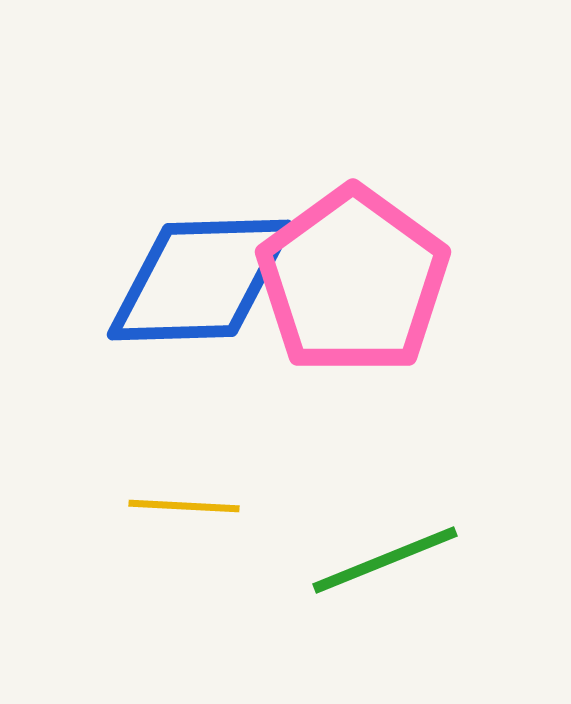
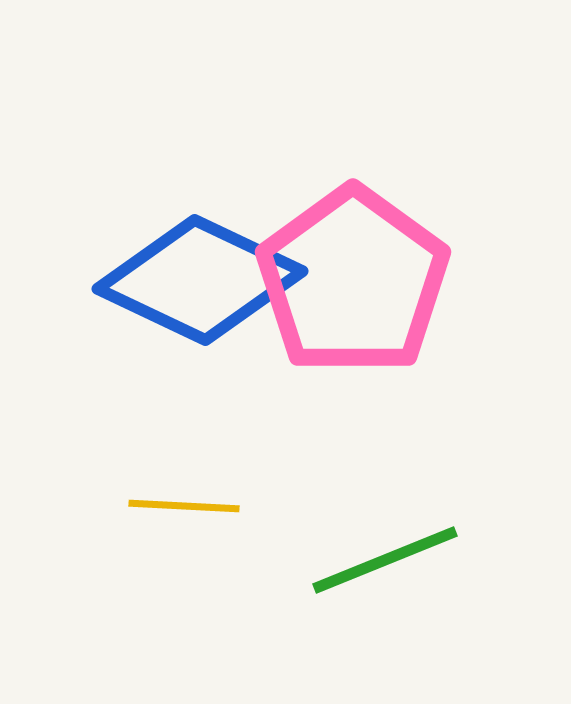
blue diamond: rotated 27 degrees clockwise
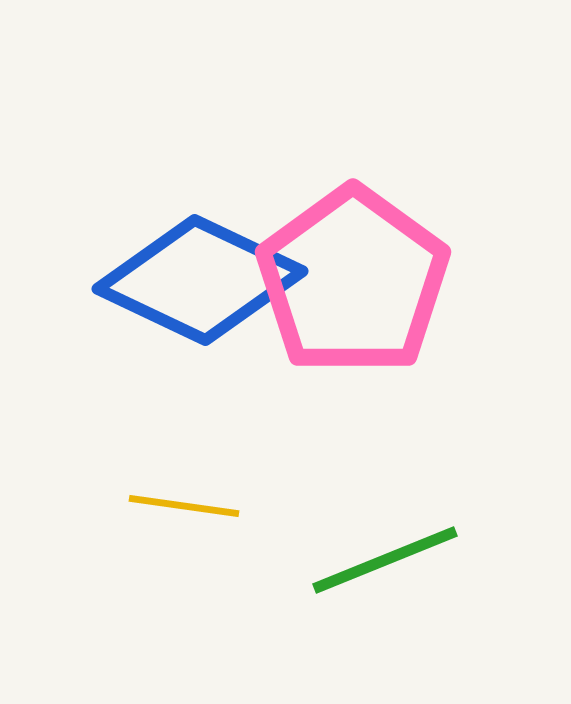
yellow line: rotated 5 degrees clockwise
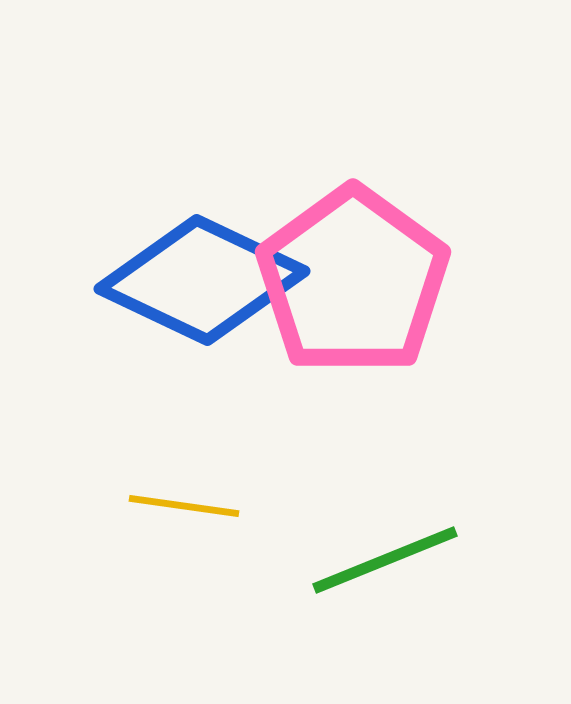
blue diamond: moved 2 px right
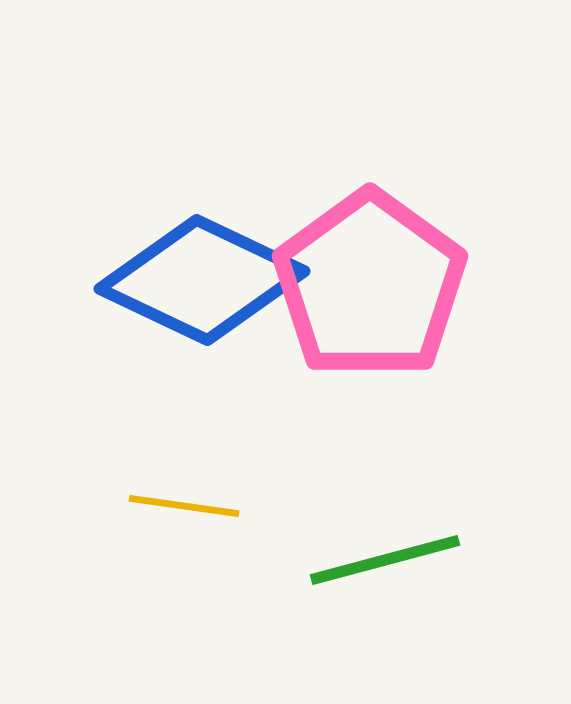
pink pentagon: moved 17 px right, 4 px down
green line: rotated 7 degrees clockwise
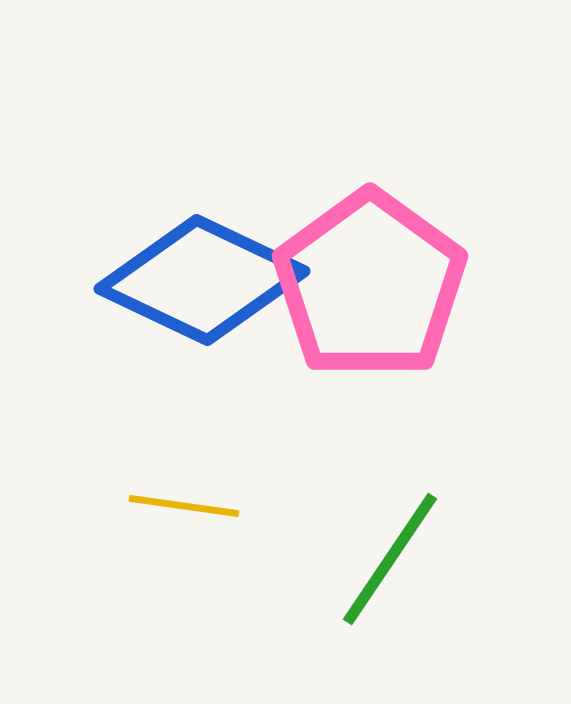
green line: moved 5 px right, 1 px up; rotated 41 degrees counterclockwise
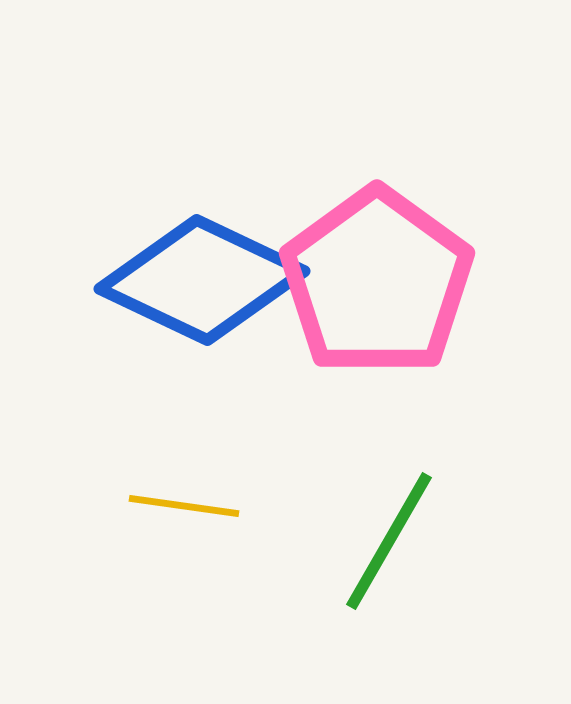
pink pentagon: moved 7 px right, 3 px up
green line: moved 1 px left, 18 px up; rotated 4 degrees counterclockwise
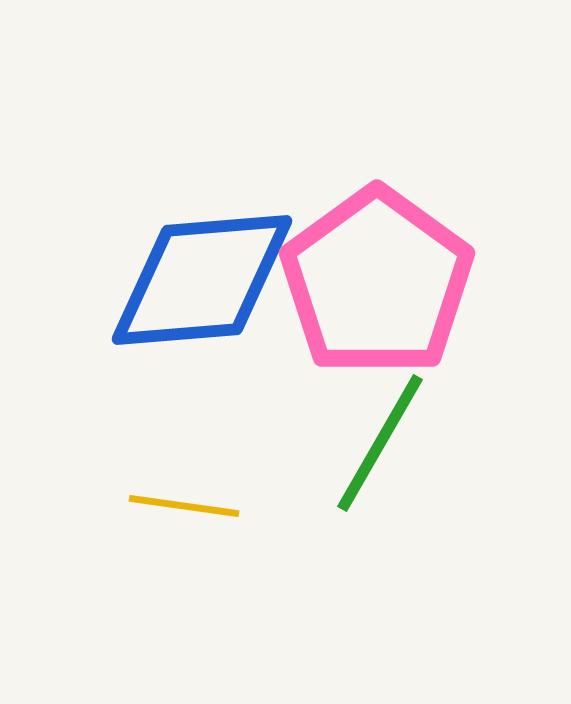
blue diamond: rotated 30 degrees counterclockwise
green line: moved 9 px left, 98 px up
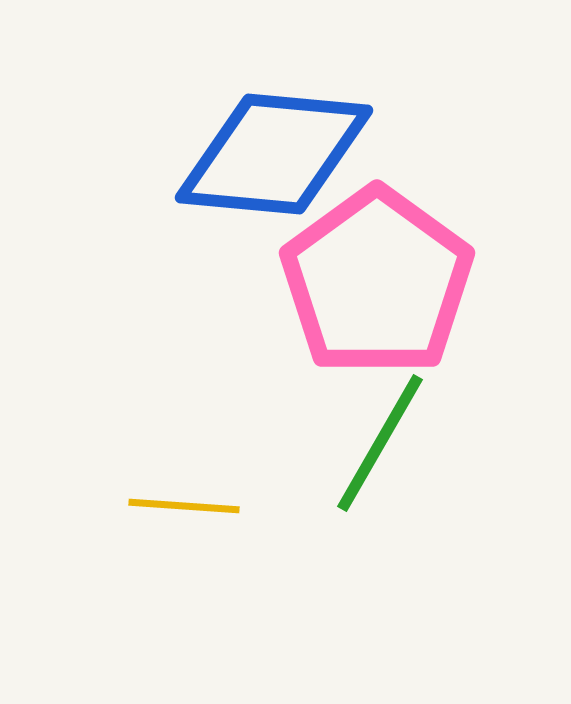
blue diamond: moved 72 px right, 126 px up; rotated 10 degrees clockwise
yellow line: rotated 4 degrees counterclockwise
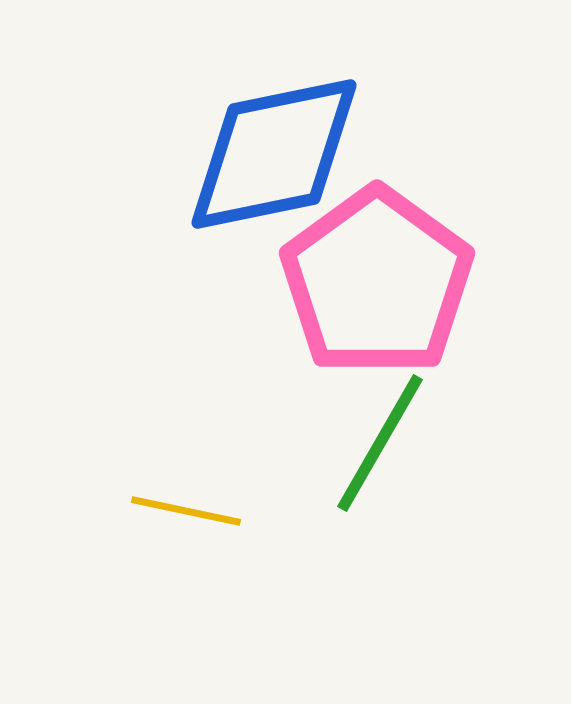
blue diamond: rotated 17 degrees counterclockwise
yellow line: moved 2 px right, 5 px down; rotated 8 degrees clockwise
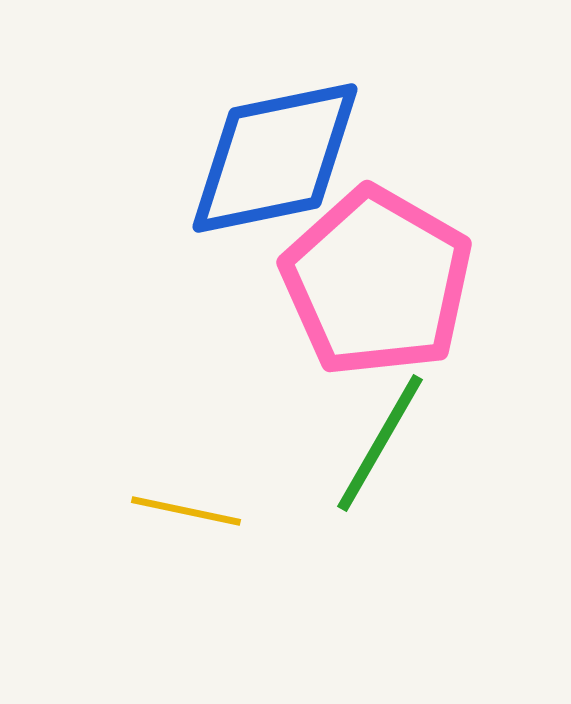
blue diamond: moved 1 px right, 4 px down
pink pentagon: rotated 6 degrees counterclockwise
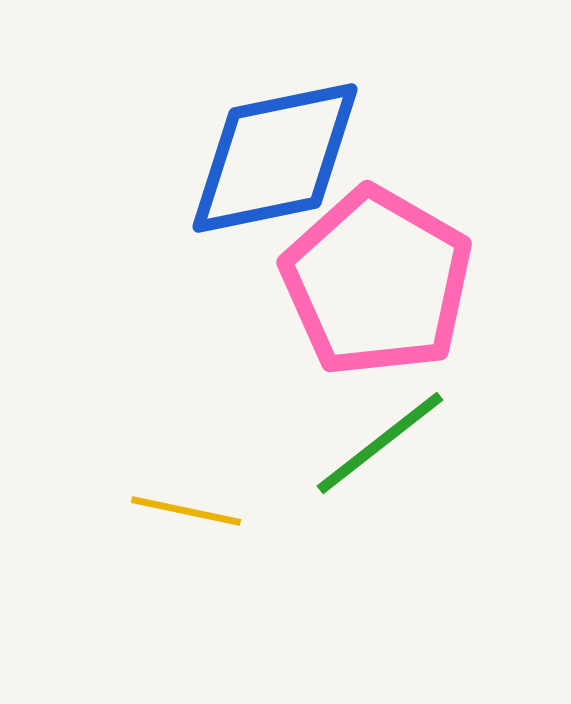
green line: rotated 22 degrees clockwise
